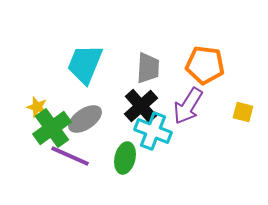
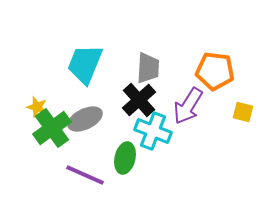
orange pentagon: moved 10 px right, 6 px down
black cross: moved 2 px left, 6 px up
gray ellipse: rotated 8 degrees clockwise
purple line: moved 15 px right, 19 px down
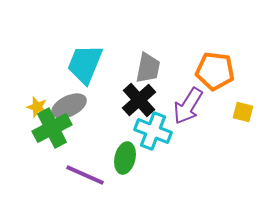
gray trapezoid: rotated 8 degrees clockwise
gray ellipse: moved 16 px left, 13 px up
green cross: rotated 9 degrees clockwise
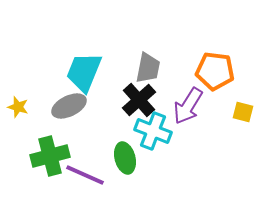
cyan trapezoid: moved 1 px left, 8 px down
yellow star: moved 19 px left
green cross: moved 2 px left, 28 px down; rotated 12 degrees clockwise
green ellipse: rotated 28 degrees counterclockwise
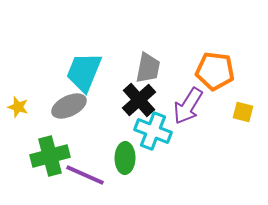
green ellipse: rotated 16 degrees clockwise
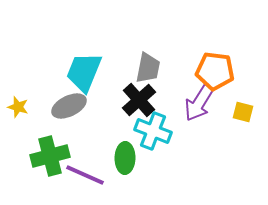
purple arrow: moved 11 px right, 3 px up
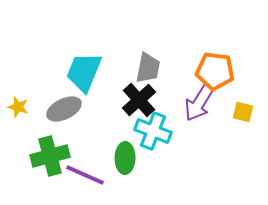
gray ellipse: moved 5 px left, 3 px down
